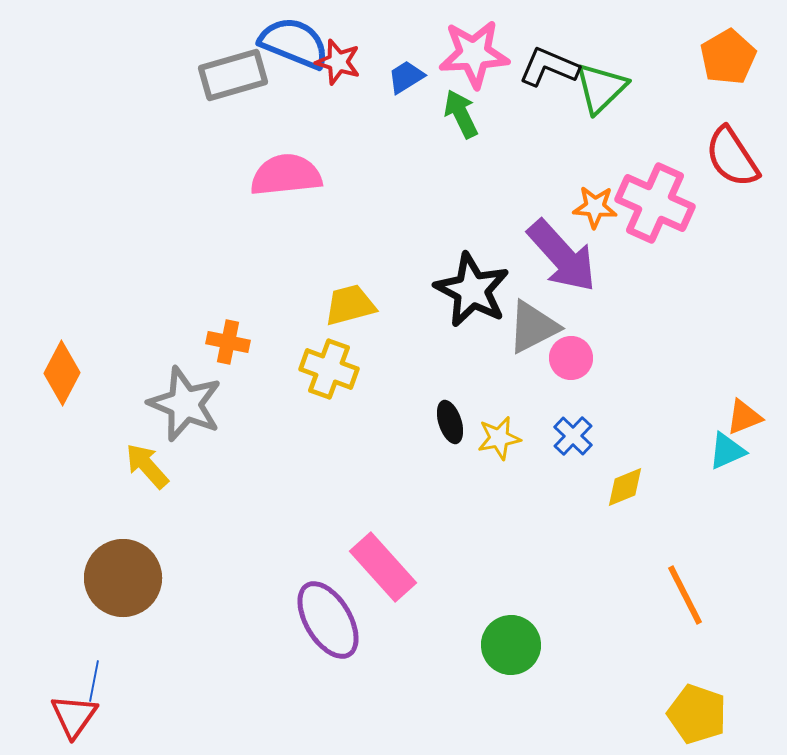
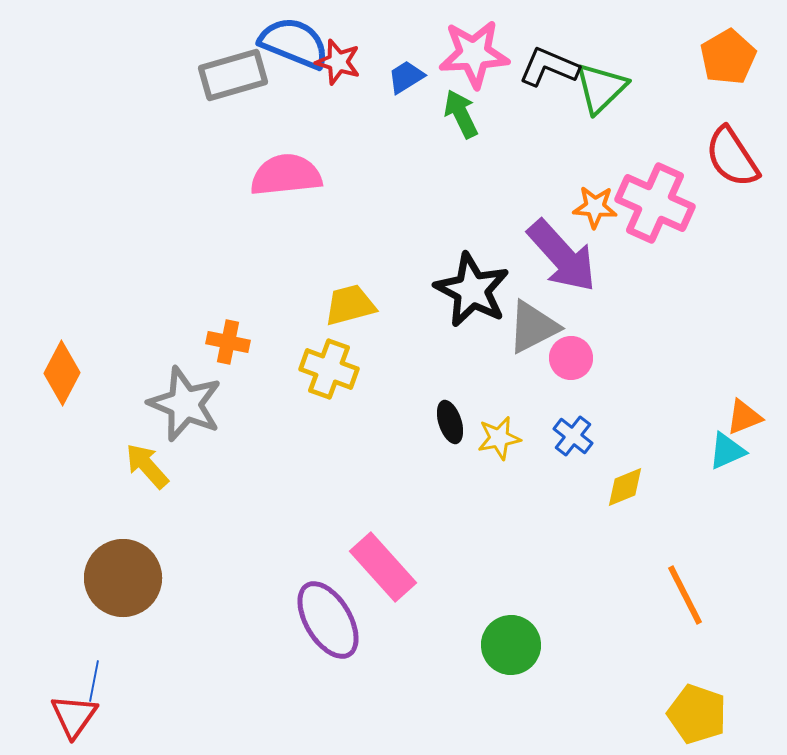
blue cross: rotated 6 degrees counterclockwise
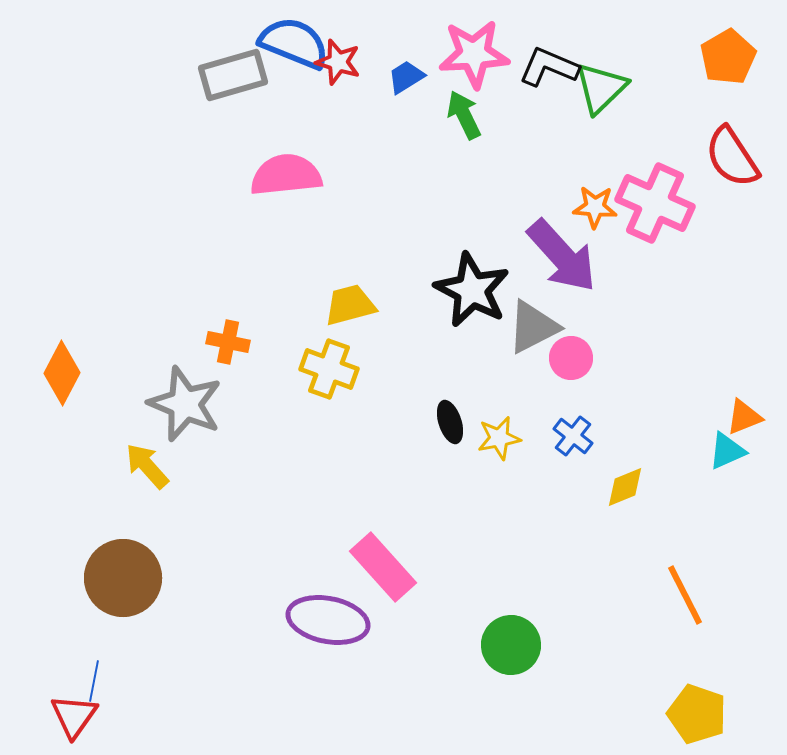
green arrow: moved 3 px right, 1 px down
purple ellipse: rotated 48 degrees counterclockwise
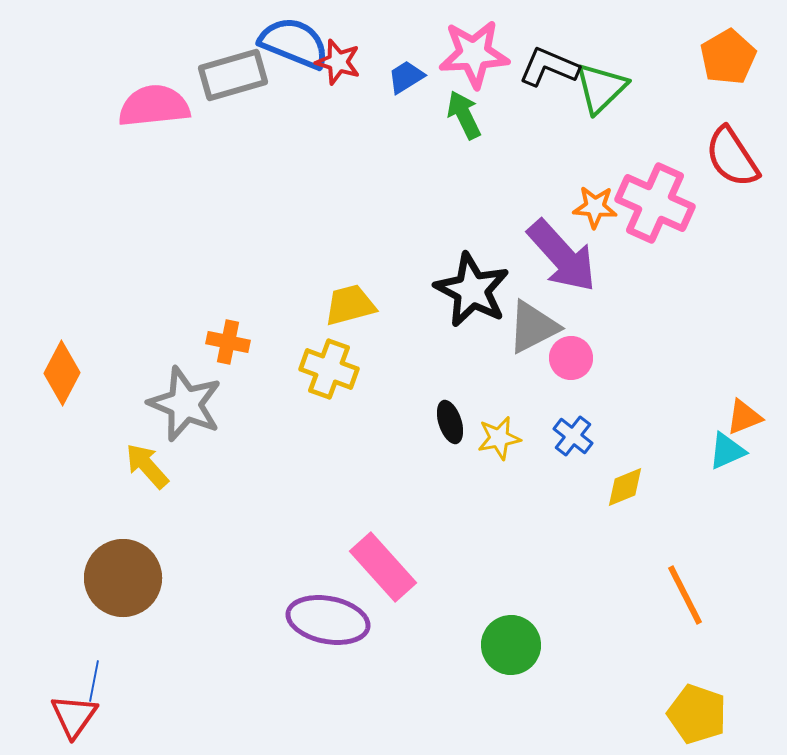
pink semicircle: moved 132 px left, 69 px up
